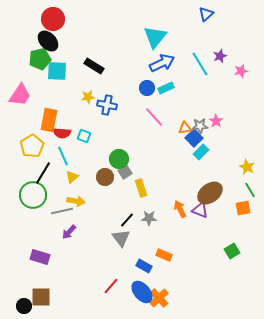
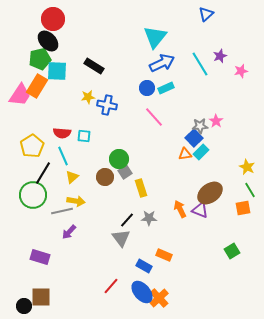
orange rectangle at (49, 120): moved 12 px left, 34 px up; rotated 20 degrees clockwise
orange triangle at (185, 128): moved 26 px down
cyan square at (84, 136): rotated 16 degrees counterclockwise
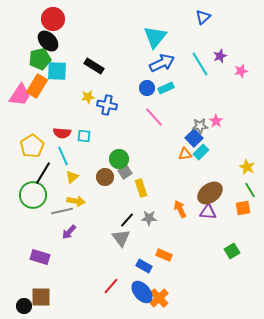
blue triangle at (206, 14): moved 3 px left, 3 px down
purple triangle at (200, 210): moved 8 px right, 2 px down; rotated 18 degrees counterclockwise
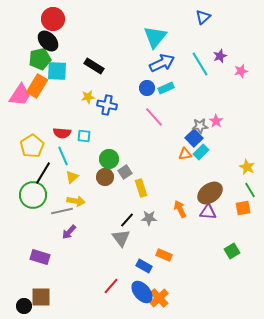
green circle at (119, 159): moved 10 px left
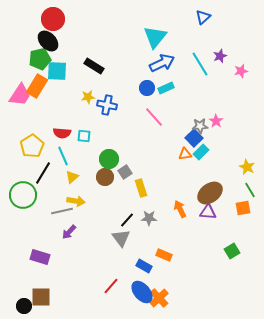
green circle at (33, 195): moved 10 px left
